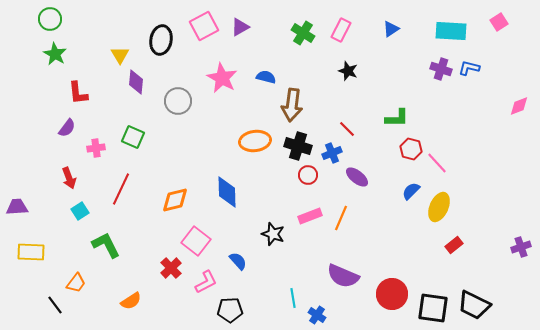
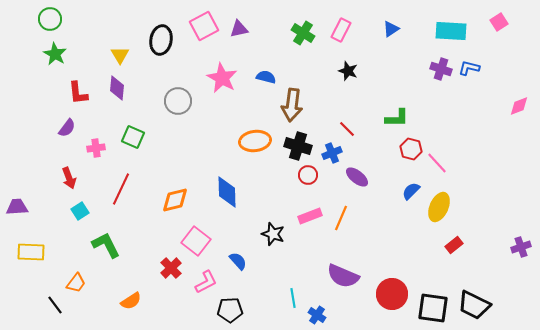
purple triangle at (240, 27): moved 1 px left, 2 px down; rotated 18 degrees clockwise
purple diamond at (136, 82): moved 19 px left, 6 px down
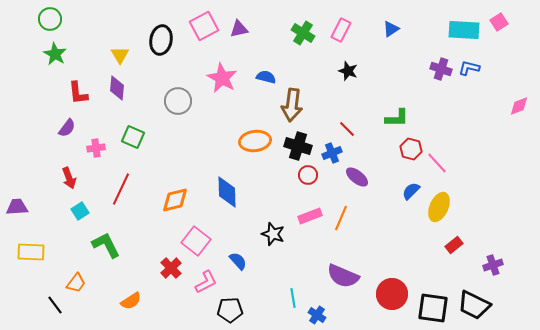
cyan rectangle at (451, 31): moved 13 px right, 1 px up
purple cross at (521, 247): moved 28 px left, 18 px down
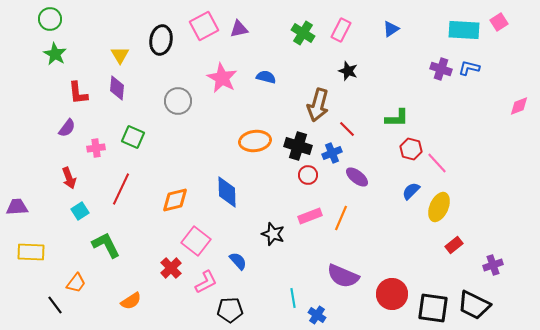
brown arrow at (292, 105): moved 26 px right; rotated 8 degrees clockwise
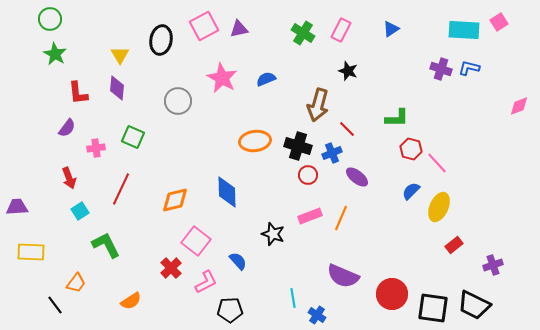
blue semicircle at (266, 77): moved 2 px down; rotated 36 degrees counterclockwise
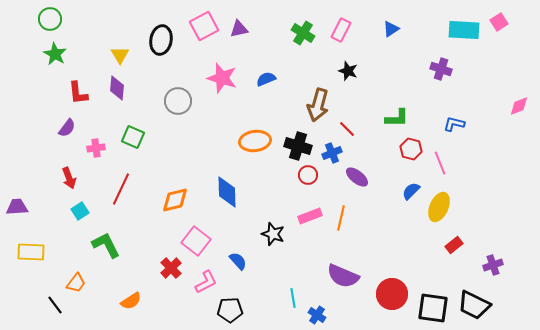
blue L-shape at (469, 68): moved 15 px left, 56 px down
pink star at (222, 78): rotated 12 degrees counterclockwise
pink line at (437, 163): moved 3 px right; rotated 20 degrees clockwise
orange line at (341, 218): rotated 10 degrees counterclockwise
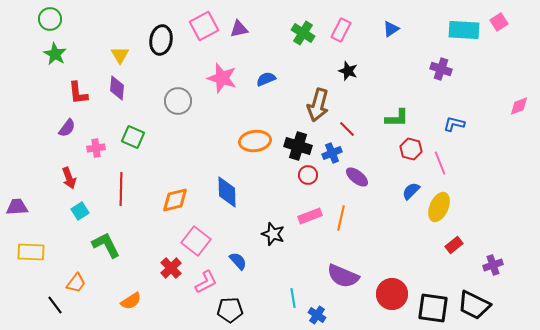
red line at (121, 189): rotated 24 degrees counterclockwise
